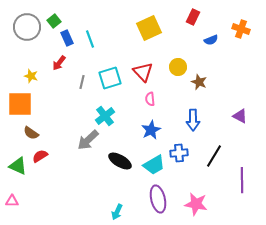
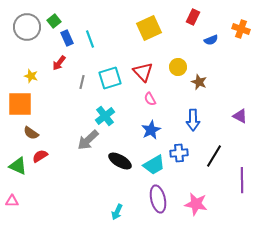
pink semicircle: rotated 24 degrees counterclockwise
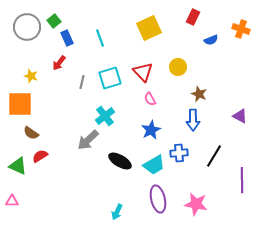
cyan line: moved 10 px right, 1 px up
brown star: moved 12 px down
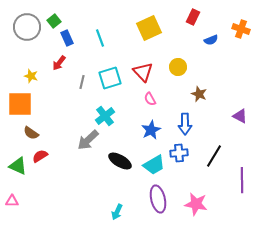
blue arrow: moved 8 px left, 4 px down
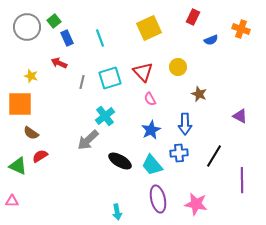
red arrow: rotated 77 degrees clockwise
cyan trapezoid: moved 2 px left; rotated 80 degrees clockwise
cyan arrow: rotated 35 degrees counterclockwise
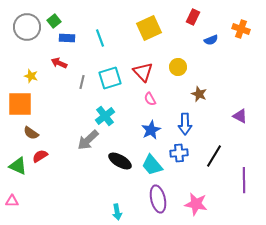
blue rectangle: rotated 63 degrees counterclockwise
purple line: moved 2 px right
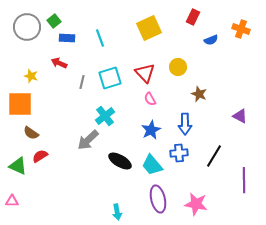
red triangle: moved 2 px right, 1 px down
